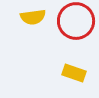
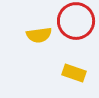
yellow semicircle: moved 6 px right, 18 px down
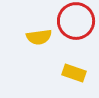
yellow semicircle: moved 2 px down
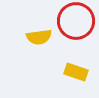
yellow rectangle: moved 2 px right, 1 px up
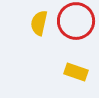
yellow semicircle: moved 14 px up; rotated 110 degrees clockwise
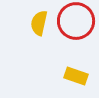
yellow rectangle: moved 4 px down
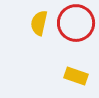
red circle: moved 2 px down
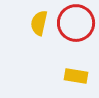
yellow rectangle: rotated 10 degrees counterclockwise
